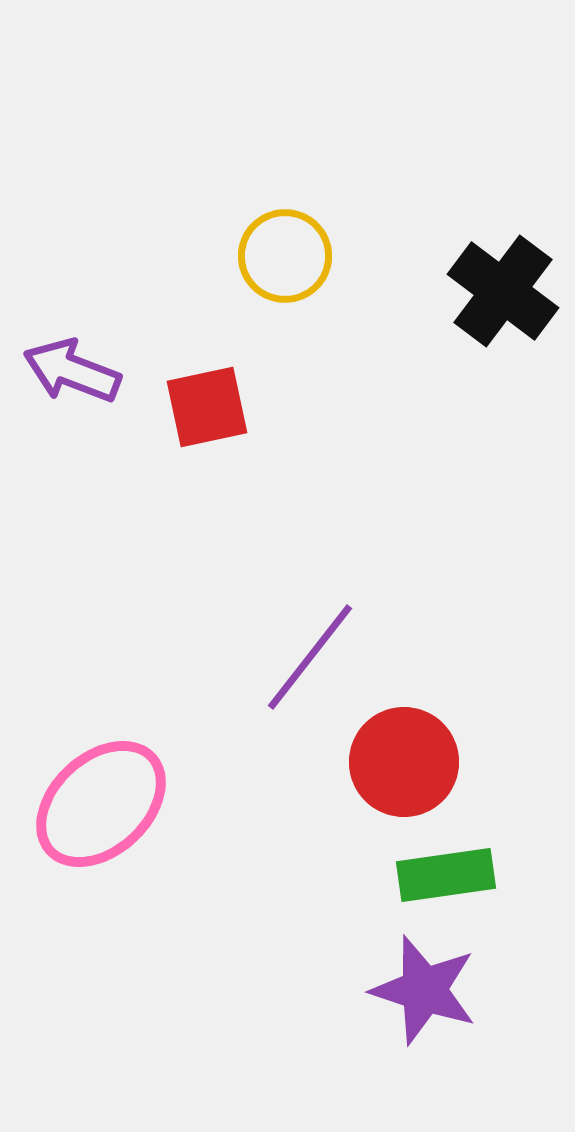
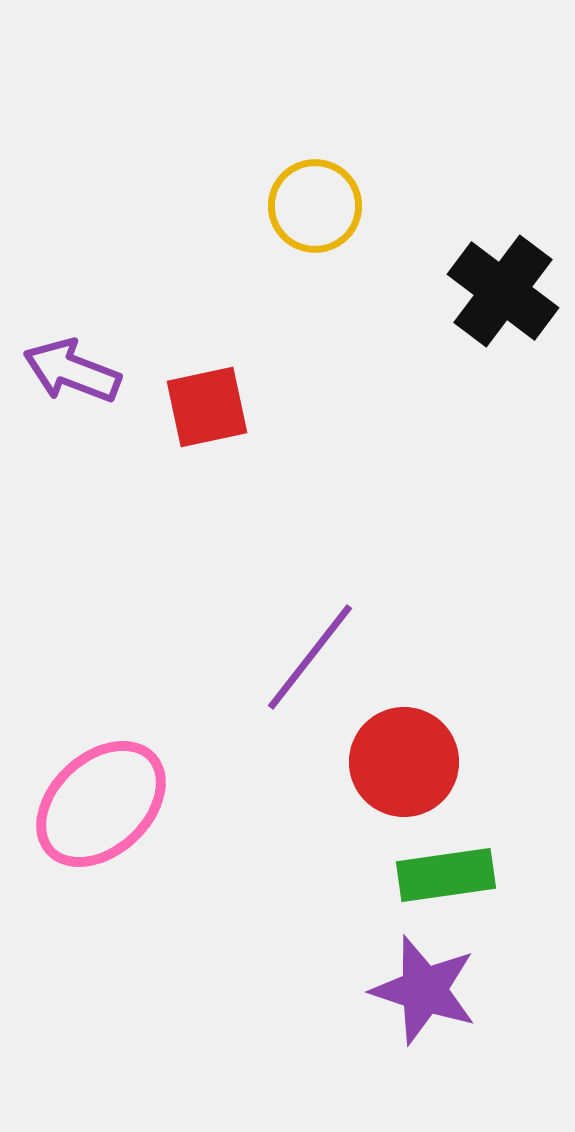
yellow circle: moved 30 px right, 50 px up
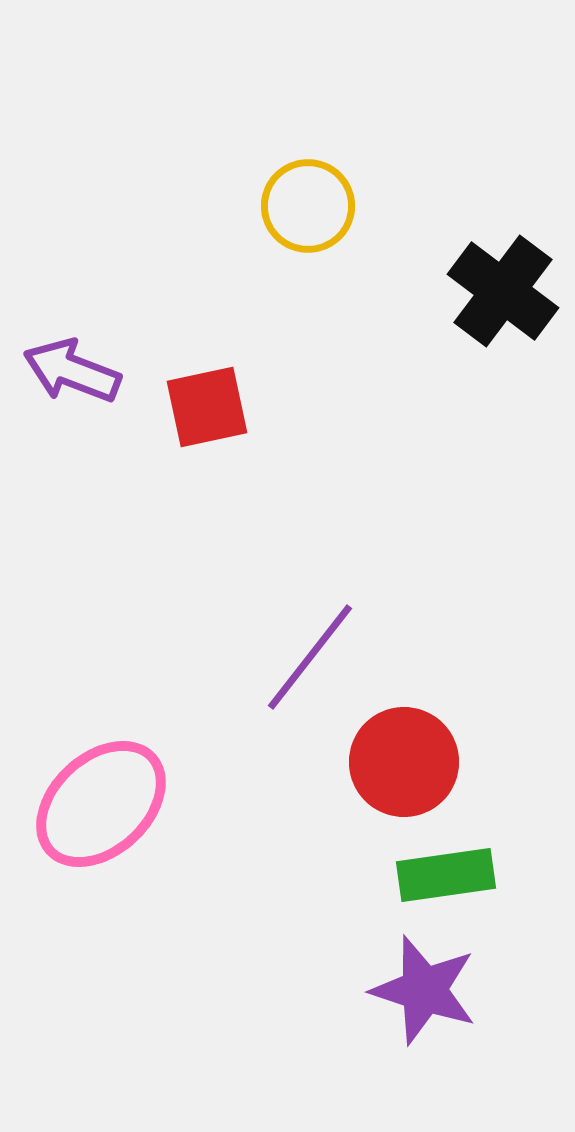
yellow circle: moved 7 px left
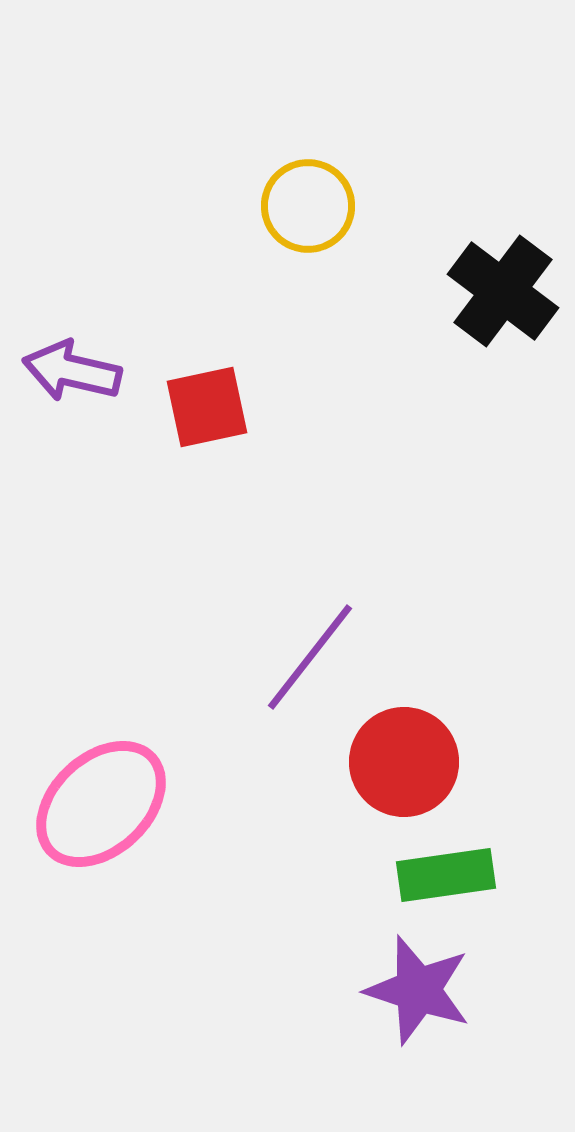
purple arrow: rotated 8 degrees counterclockwise
purple star: moved 6 px left
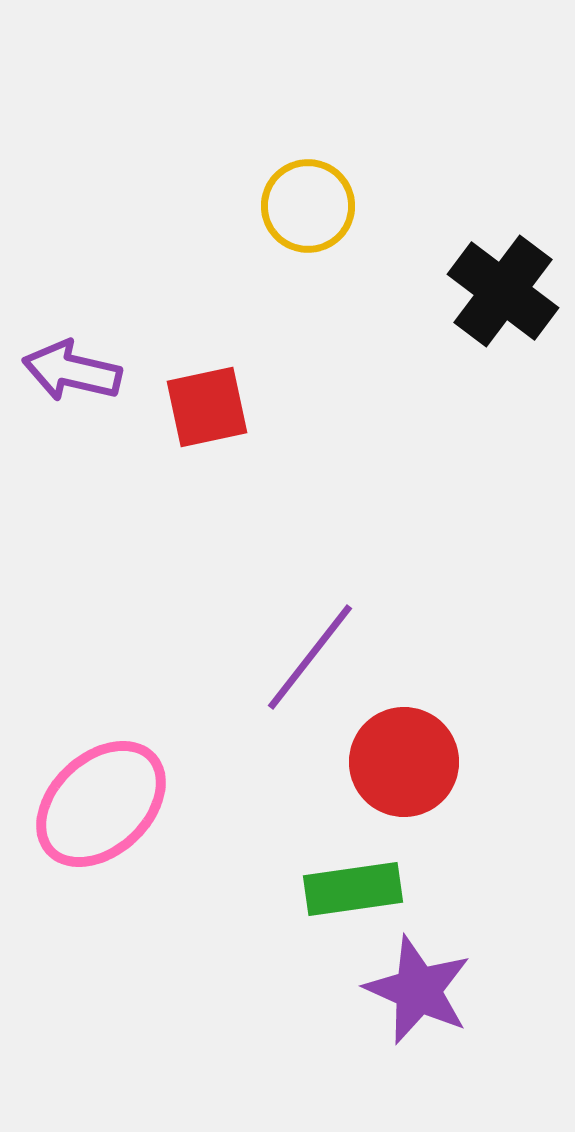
green rectangle: moved 93 px left, 14 px down
purple star: rotated 6 degrees clockwise
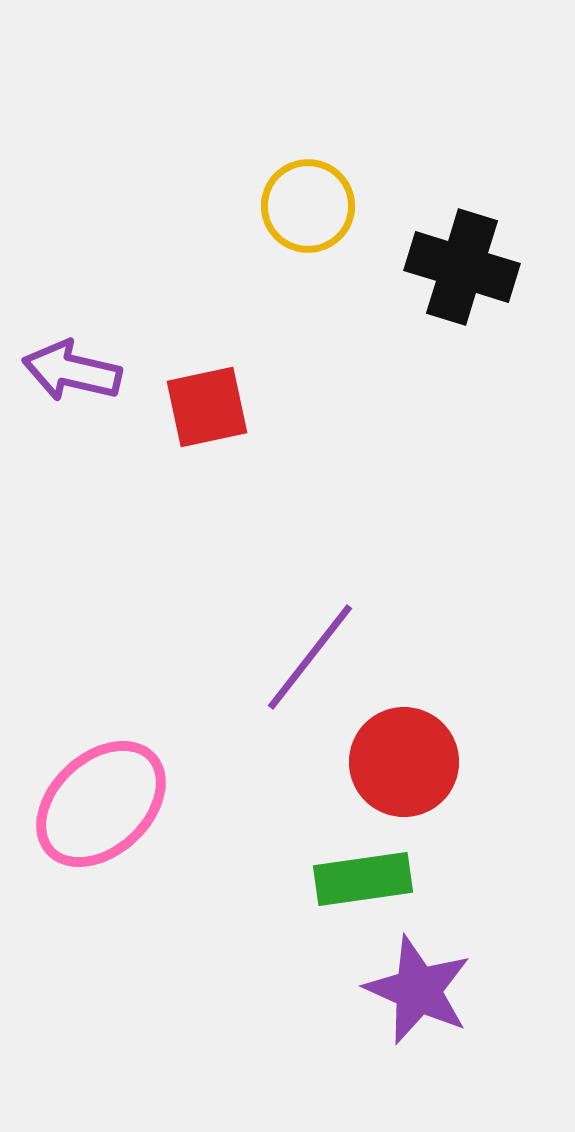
black cross: moved 41 px left, 24 px up; rotated 20 degrees counterclockwise
green rectangle: moved 10 px right, 10 px up
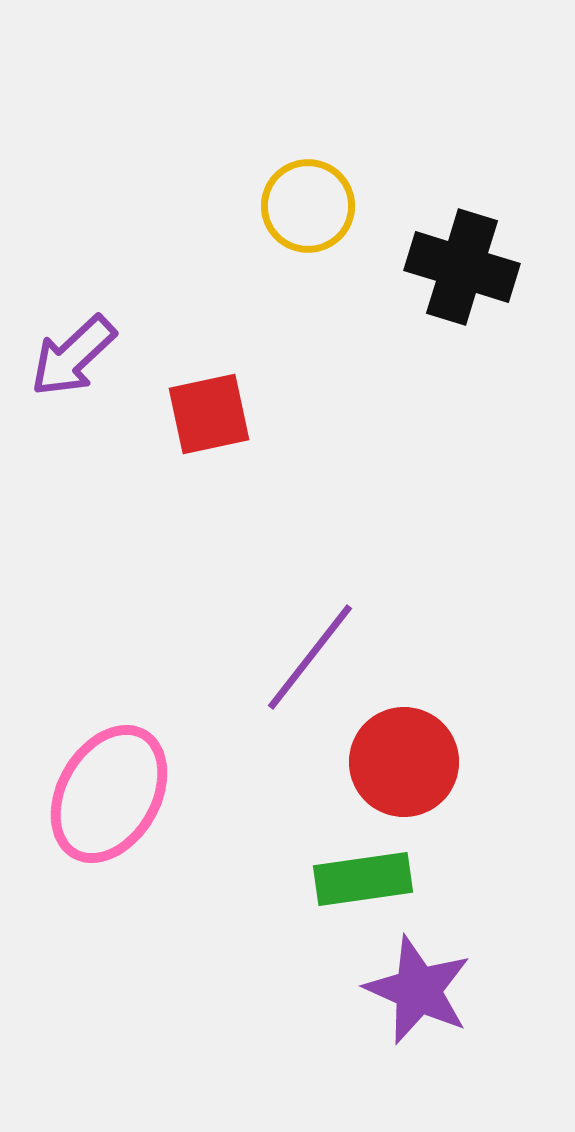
purple arrow: moved 1 px right, 15 px up; rotated 56 degrees counterclockwise
red square: moved 2 px right, 7 px down
pink ellipse: moved 8 px right, 10 px up; rotated 17 degrees counterclockwise
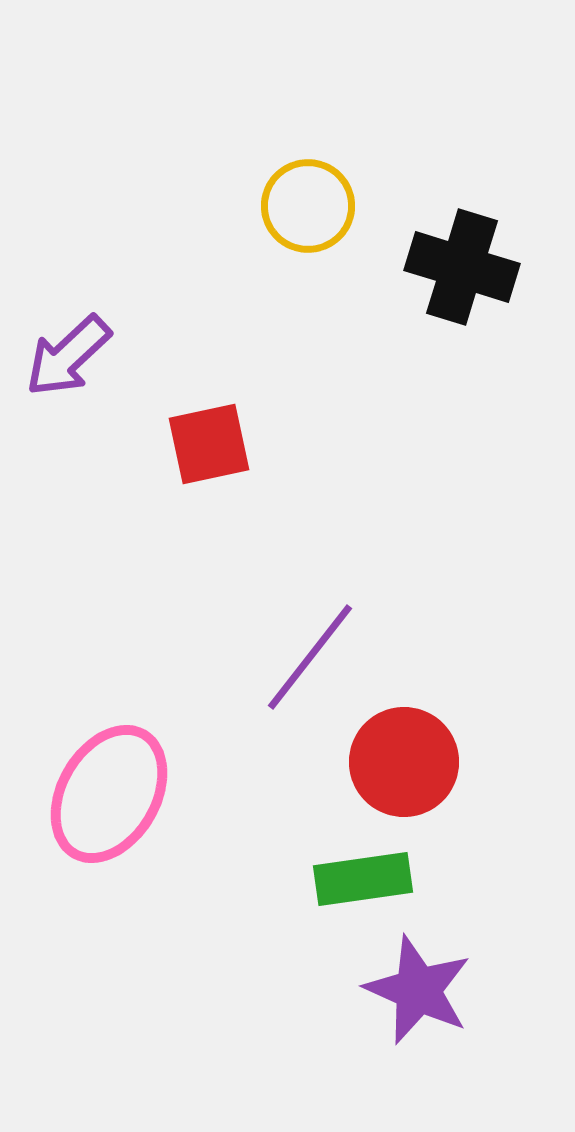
purple arrow: moved 5 px left
red square: moved 30 px down
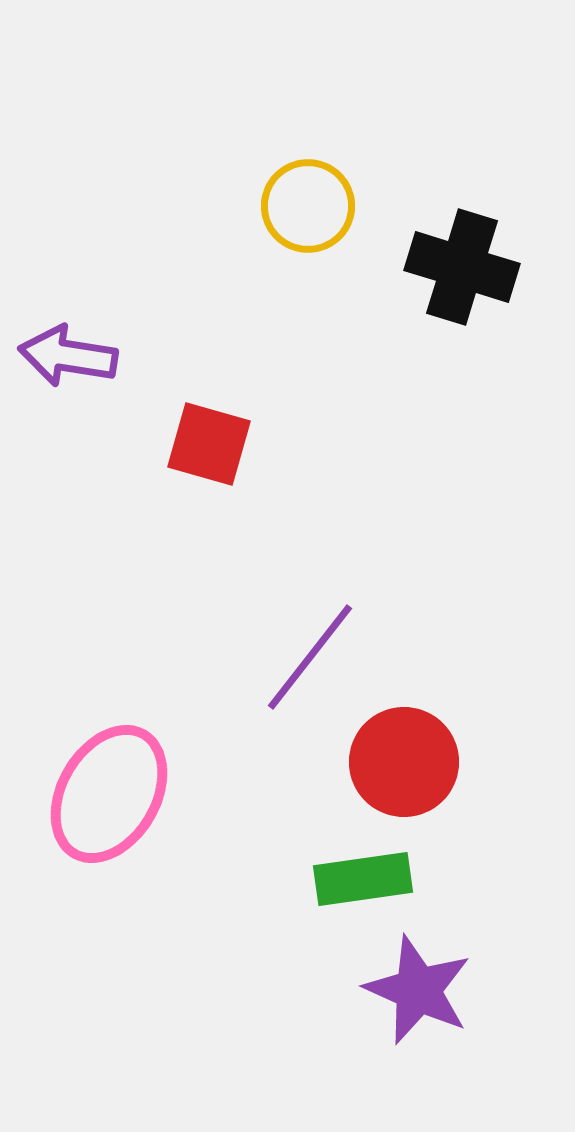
purple arrow: rotated 52 degrees clockwise
red square: rotated 28 degrees clockwise
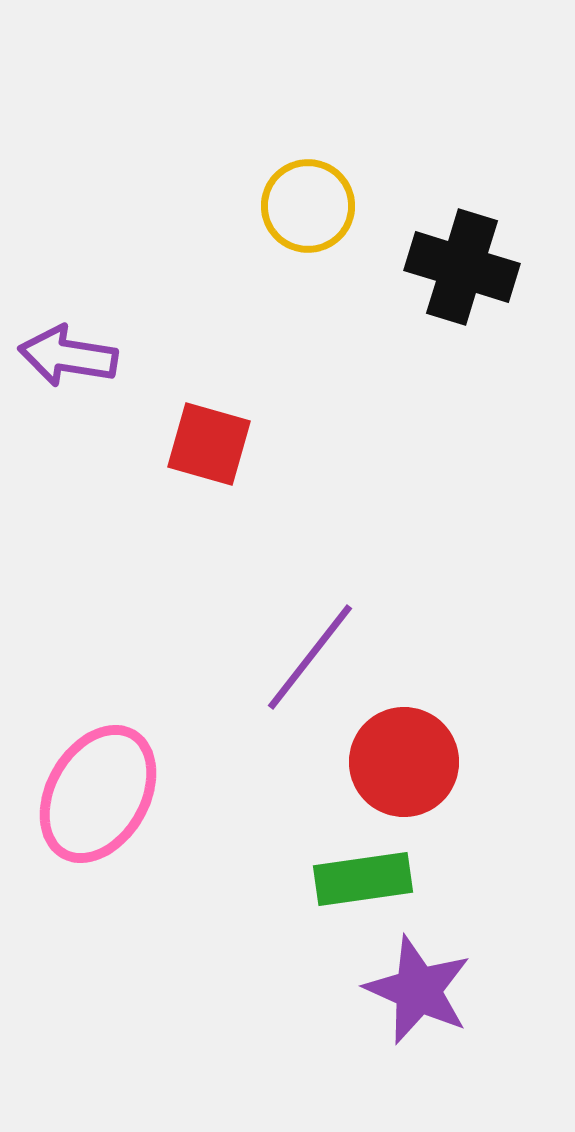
pink ellipse: moved 11 px left
